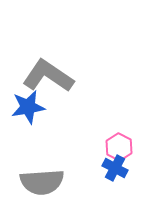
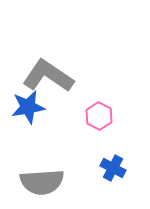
pink hexagon: moved 20 px left, 31 px up
blue cross: moved 2 px left
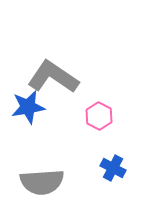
gray L-shape: moved 5 px right, 1 px down
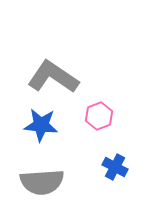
blue star: moved 13 px right, 18 px down; rotated 16 degrees clockwise
pink hexagon: rotated 12 degrees clockwise
blue cross: moved 2 px right, 1 px up
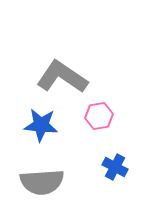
gray L-shape: moved 9 px right
pink hexagon: rotated 12 degrees clockwise
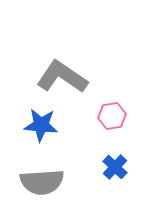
pink hexagon: moved 13 px right
blue cross: rotated 15 degrees clockwise
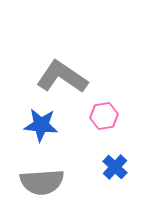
pink hexagon: moved 8 px left
